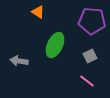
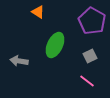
purple pentagon: rotated 24 degrees clockwise
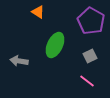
purple pentagon: moved 1 px left
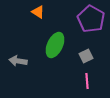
purple pentagon: moved 2 px up
gray square: moved 4 px left
gray arrow: moved 1 px left
pink line: rotated 49 degrees clockwise
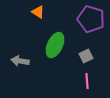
purple pentagon: rotated 12 degrees counterclockwise
gray arrow: moved 2 px right
